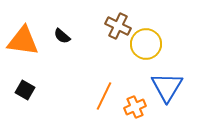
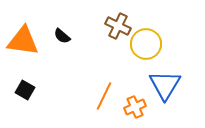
blue triangle: moved 2 px left, 2 px up
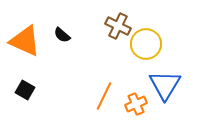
black semicircle: moved 1 px up
orange triangle: moved 2 px right; rotated 16 degrees clockwise
orange cross: moved 1 px right, 3 px up
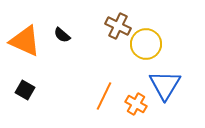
orange cross: rotated 35 degrees counterclockwise
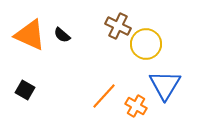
orange triangle: moved 5 px right, 6 px up
orange line: rotated 16 degrees clockwise
orange cross: moved 2 px down
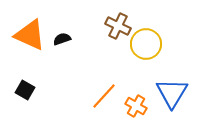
black semicircle: moved 4 px down; rotated 120 degrees clockwise
blue triangle: moved 7 px right, 8 px down
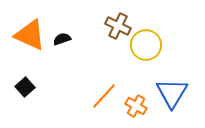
yellow circle: moved 1 px down
black square: moved 3 px up; rotated 18 degrees clockwise
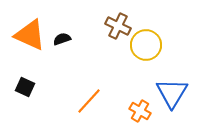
black square: rotated 24 degrees counterclockwise
orange line: moved 15 px left, 5 px down
orange cross: moved 4 px right, 5 px down
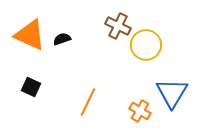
black square: moved 6 px right
orange line: moved 1 px left, 1 px down; rotated 16 degrees counterclockwise
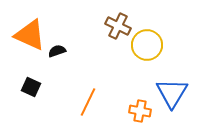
black semicircle: moved 5 px left, 12 px down
yellow circle: moved 1 px right
orange cross: rotated 20 degrees counterclockwise
